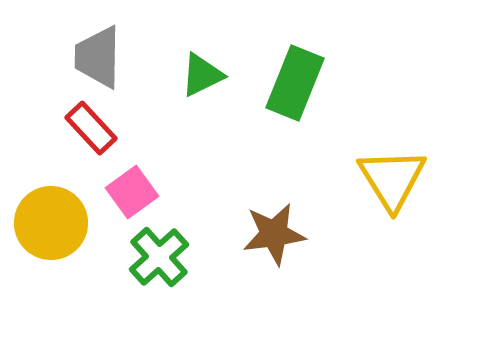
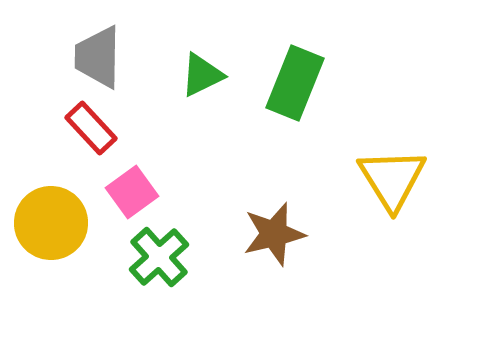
brown star: rotated 6 degrees counterclockwise
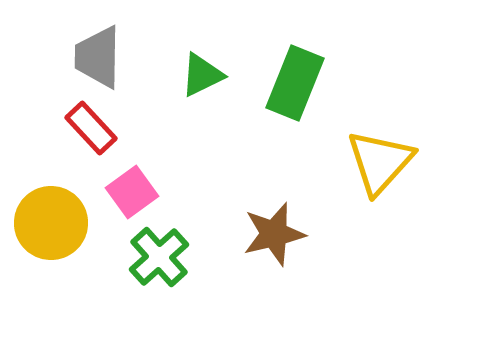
yellow triangle: moved 12 px left, 17 px up; rotated 14 degrees clockwise
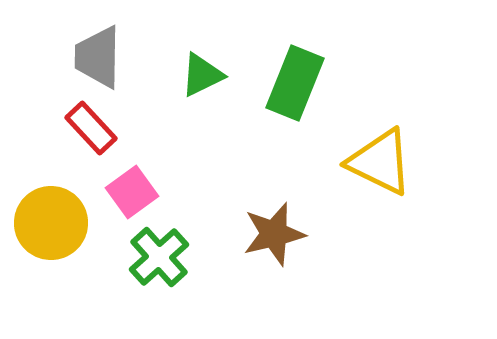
yellow triangle: rotated 46 degrees counterclockwise
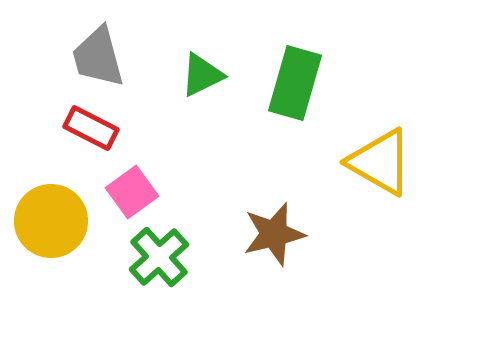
gray trapezoid: rotated 16 degrees counterclockwise
green rectangle: rotated 6 degrees counterclockwise
red rectangle: rotated 20 degrees counterclockwise
yellow triangle: rotated 4 degrees clockwise
yellow circle: moved 2 px up
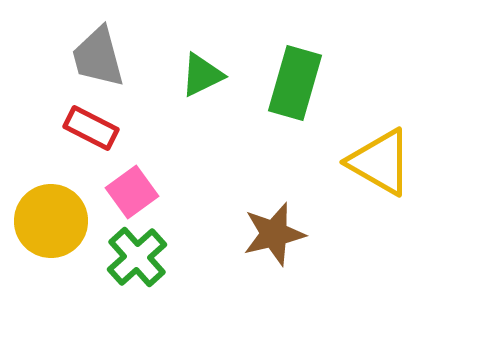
green cross: moved 22 px left
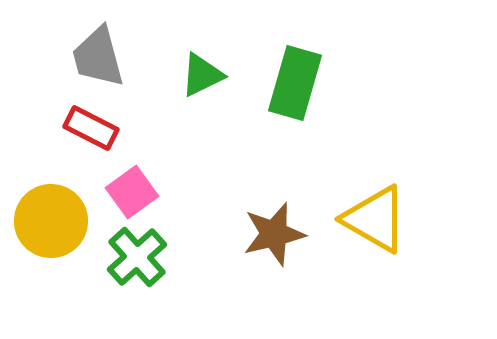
yellow triangle: moved 5 px left, 57 px down
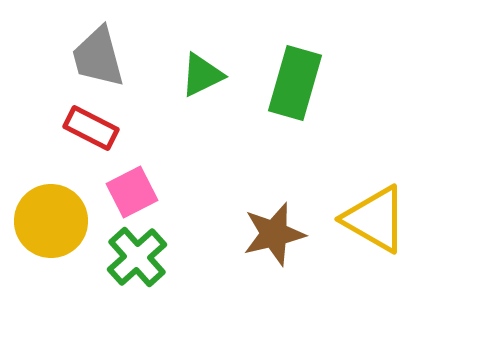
pink square: rotated 9 degrees clockwise
